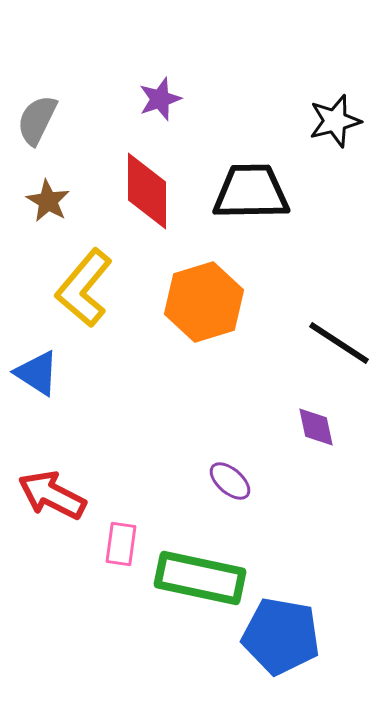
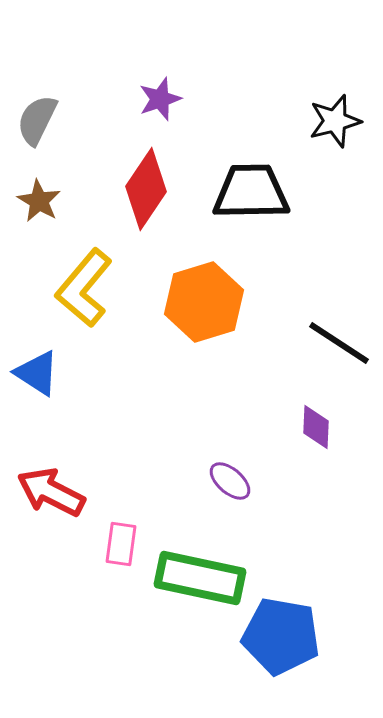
red diamond: moved 1 px left, 2 px up; rotated 34 degrees clockwise
brown star: moved 9 px left
purple diamond: rotated 15 degrees clockwise
red arrow: moved 1 px left, 3 px up
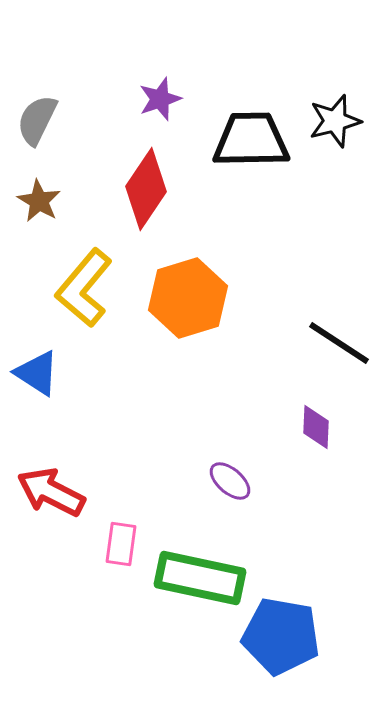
black trapezoid: moved 52 px up
orange hexagon: moved 16 px left, 4 px up
